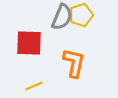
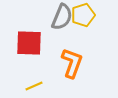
yellow pentagon: moved 2 px right
orange L-shape: moved 2 px left; rotated 8 degrees clockwise
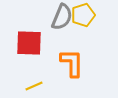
orange L-shape: rotated 20 degrees counterclockwise
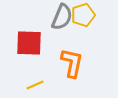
orange L-shape: rotated 12 degrees clockwise
yellow line: moved 1 px right, 1 px up
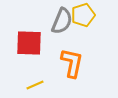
gray semicircle: moved 4 px down
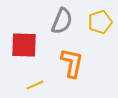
yellow pentagon: moved 17 px right, 7 px down
red square: moved 5 px left, 2 px down
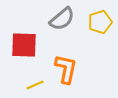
gray semicircle: moved 2 px up; rotated 28 degrees clockwise
orange L-shape: moved 6 px left, 6 px down
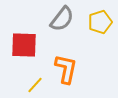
gray semicircle: rotated 12 degrees counterclockwise
yellow line: rotated 24 degrees counterclockwise
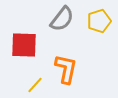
yellow pentagon: moved 1 px left, 1 px up
